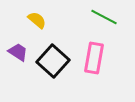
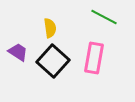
yellow semicircle: moved 13 px right, 8 px down; rotated 42 degrees clockwise
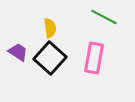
black square: moved 3 px left, 3 px up
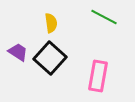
yellow semicircle: moved 1 px right, 5 px up
pink rectangle: moved 4 px right, 18 px down
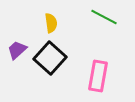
purple trapezoid: moved 1 px left, 2 px up; rotated 75 degrees counterclockwise
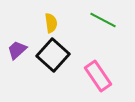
green line: moved 1 px left, 3 px down
black square: moved 3 px right, 3 px up
pink rectangle: rotated 44 degrees counterclockwise
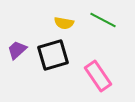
yellow semicircle: moved 13 px right; rotated 108 degrees clockwise
black square: rotated 32 degrees clockwise
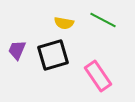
purple trapezoid: rotated 25 degrees counterclockwise
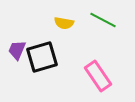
black square: moved 11 px left, 2 px down
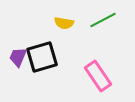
green line: rotated 56 degrees counterclockwise
purple trapezoid: moved 1 px right, 7 px down
